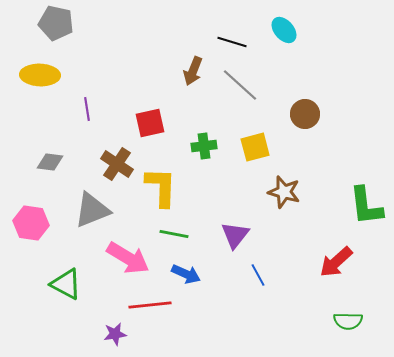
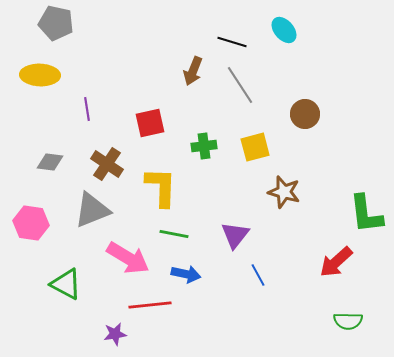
gray line: rotated 15 degrees clockwise
brown cross: moved 10 px left
green L-shape: moved 8 px down
blue arrow: rotated 12 degrees counterclockwise
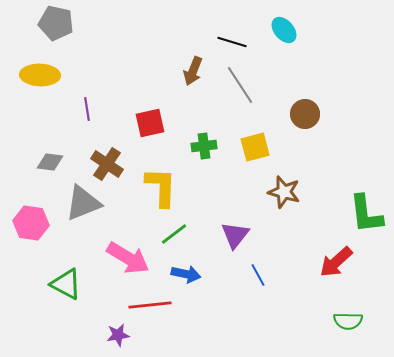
gray triangle: moved 9 px left, 7 px up
green line: rotated 48 degrees counterclockwise
purple star: moved 3 px right, 1 px down
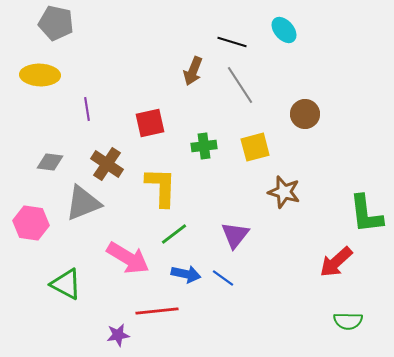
blue line: moved 35 px left, 3 px down; rotated 25 degrees counterclockwise
red line: moved 7 px right, 6 px down
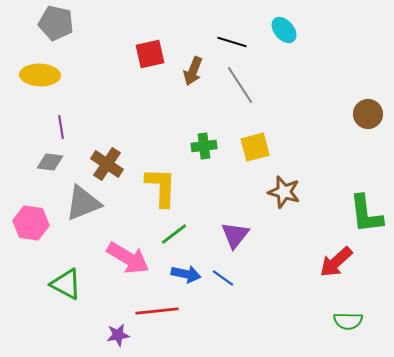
purple line: moved 26 px left, 18 px down
brown circle: moved 63 px right
red square: moved 69 px up
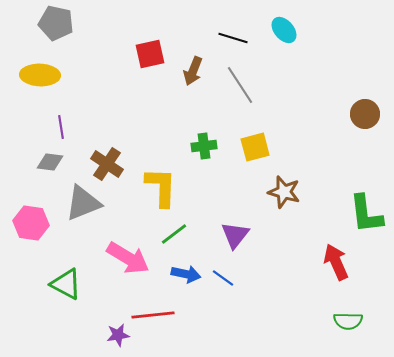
black line: moved 1 px right, 4 px up
brown circle: moved 3 px left
red arrow: rotated 108 degrees clockwise
red line: moved 4 px left, 4 px down
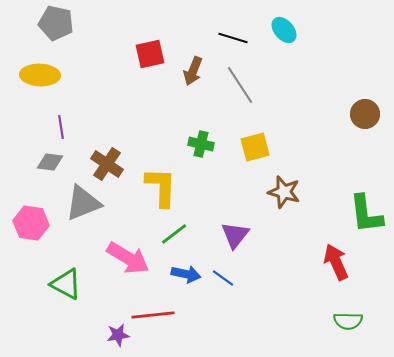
green cross: moved 3 px left, 2 px up; rotated 20 degrees clockwise
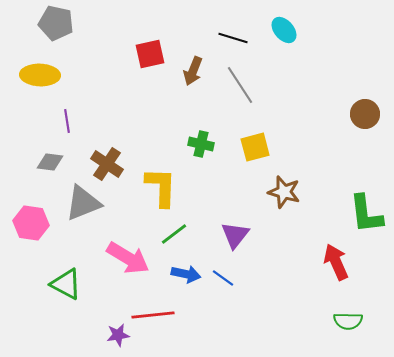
purple line: moved 6 px right, 6 px up
